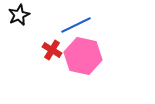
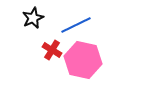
black star: moved 14 px right, 3 px down
pink hexagon: moved 4 px down
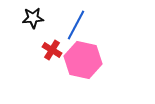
black star: rotated 20 degrees clockwise
blue line: rotated 36 degrees counterclockwise
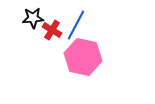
red cross: moved 20 px up
pink hexagon: moved 3 px up
